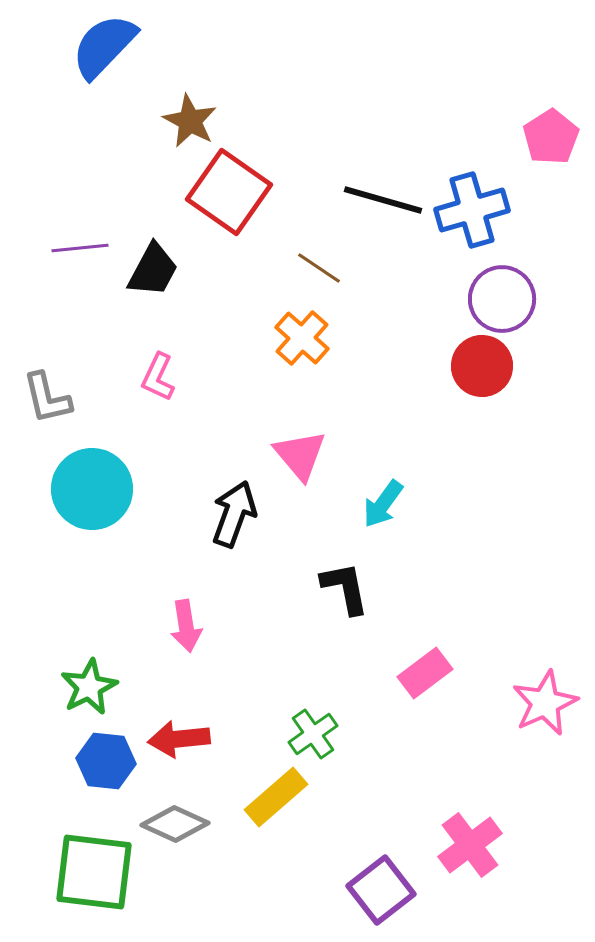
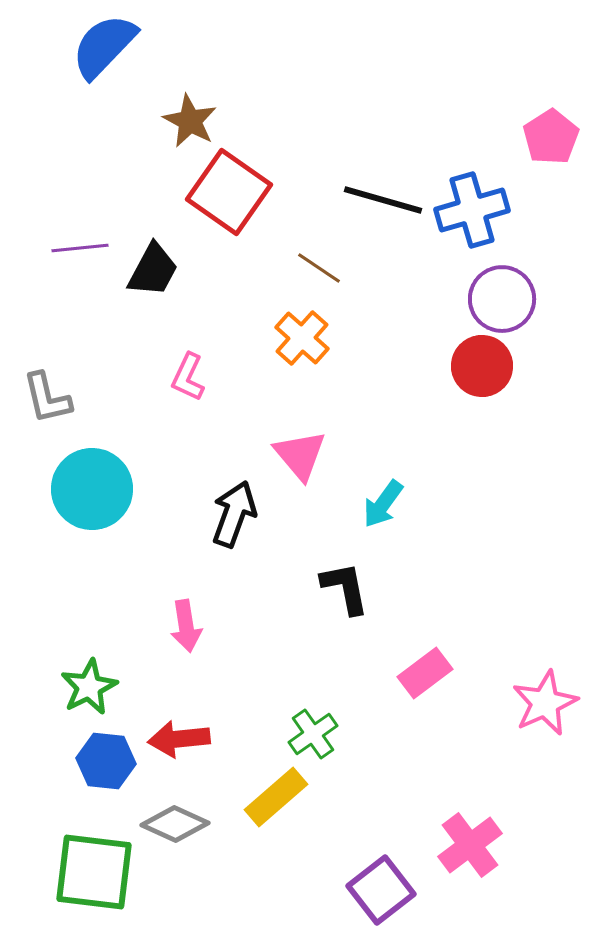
pink L-shape: moved 30 px right
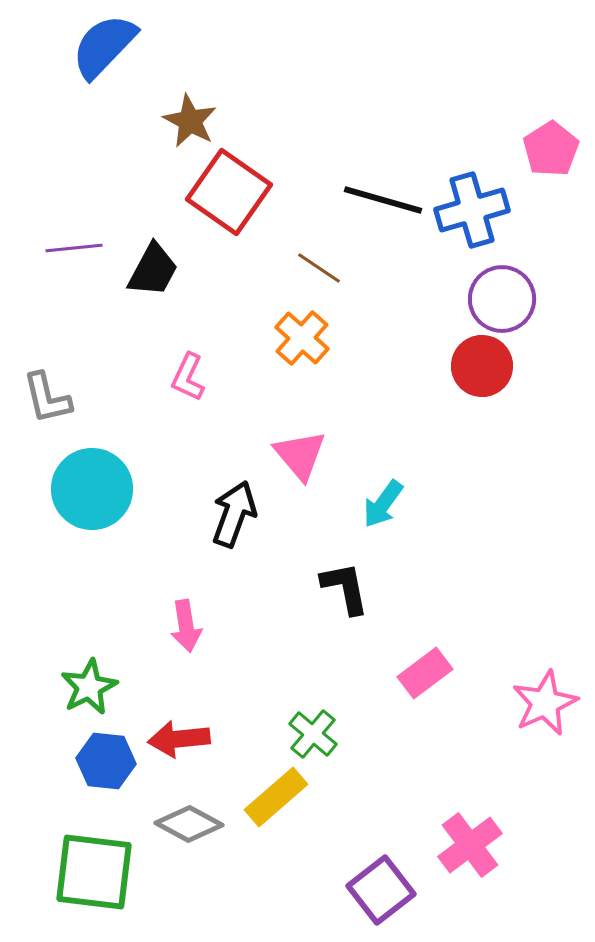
pink pentagon: moved 12 px down
purple line: moved 6 px left
green cross: rotated 15 degrees counterclockwise
gray diamond: moved 14 px right; rotated 4 degrees clockwise
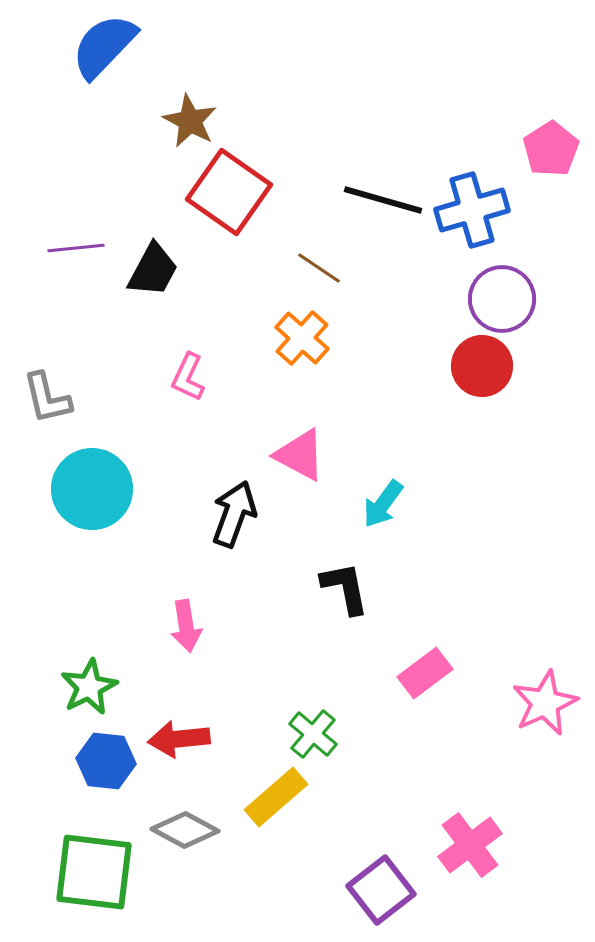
purple line: moved 2 px right
pink triangle: rotated 22 degrees counterclockwise
gray diamond: moved 4 px left, 6 px down
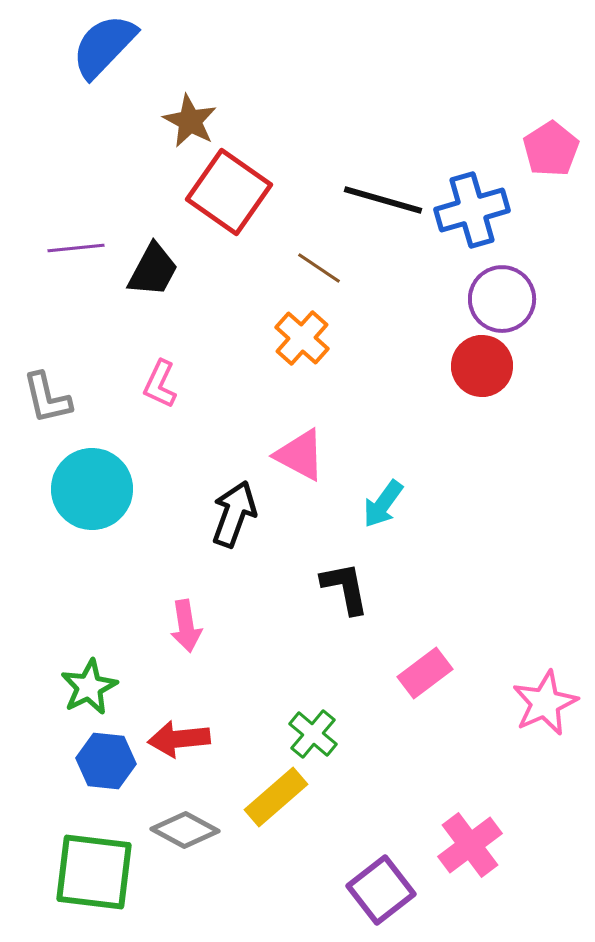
pink L-shape: moved 28 px left, 7 px down
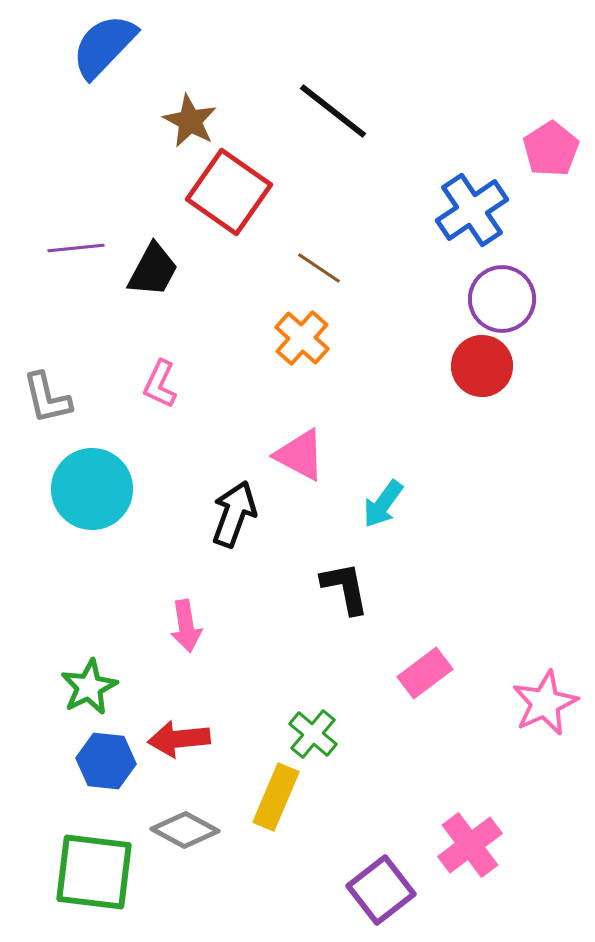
black line: moved 50 px left, 89 px up; rotated 22 degrees clockwise
blue cross: rotated 18 degrees counterclockwise
yellow rectangle: rotated 26 degrees counterclockwise
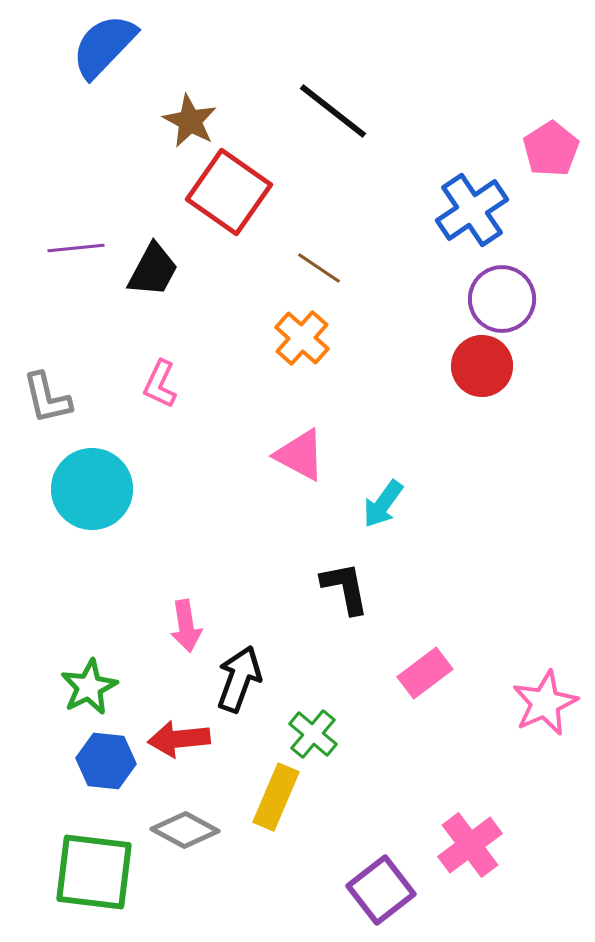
black arrow: moved 5 px right, 165 px down
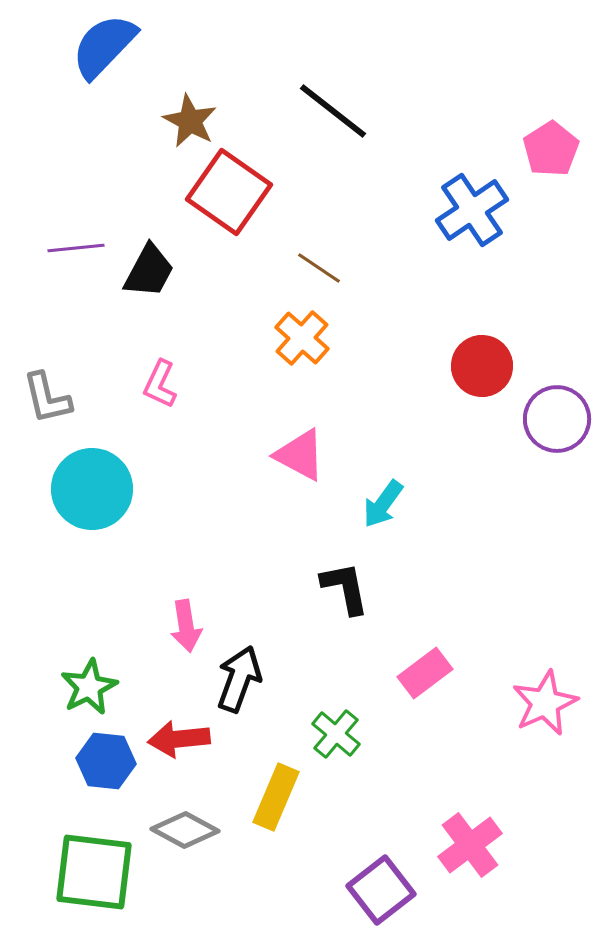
black trapezoid: moved 4 px left, 1 px down
purple circle: moved 55 px right, 120 px down
green cross: moved 23 px right
